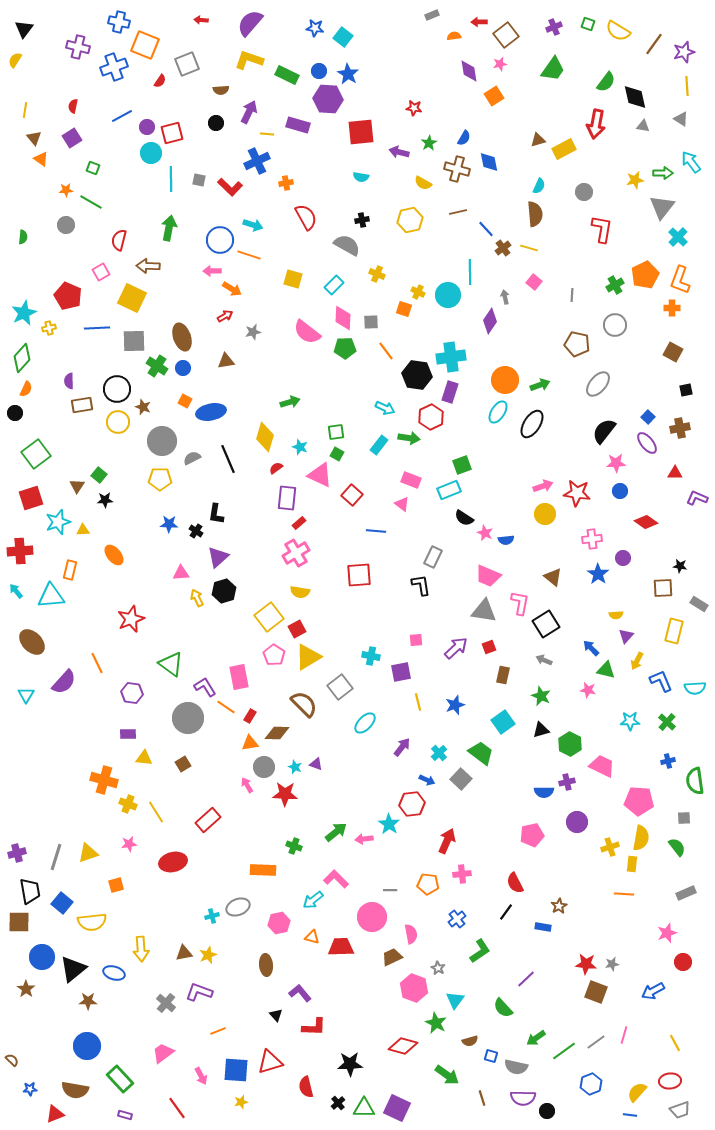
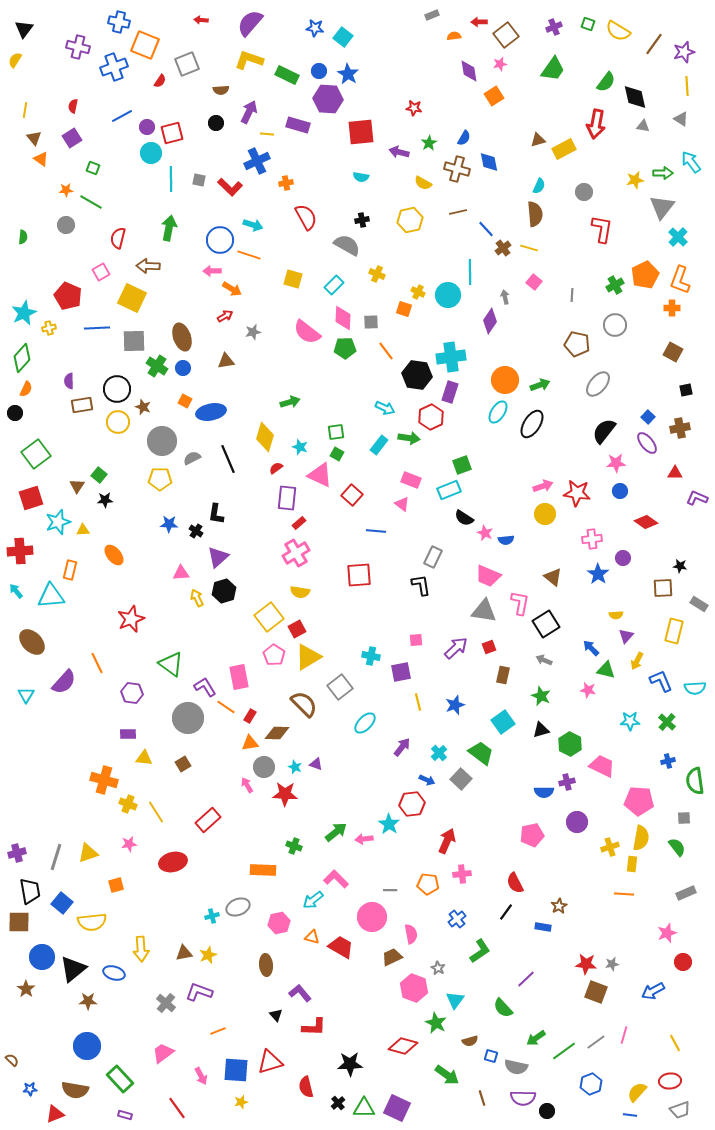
red semicircle at (119, 240): moved 1 px left, 2 px up
red trapezoid at (341, 947): rotated 32 degrees clockwise
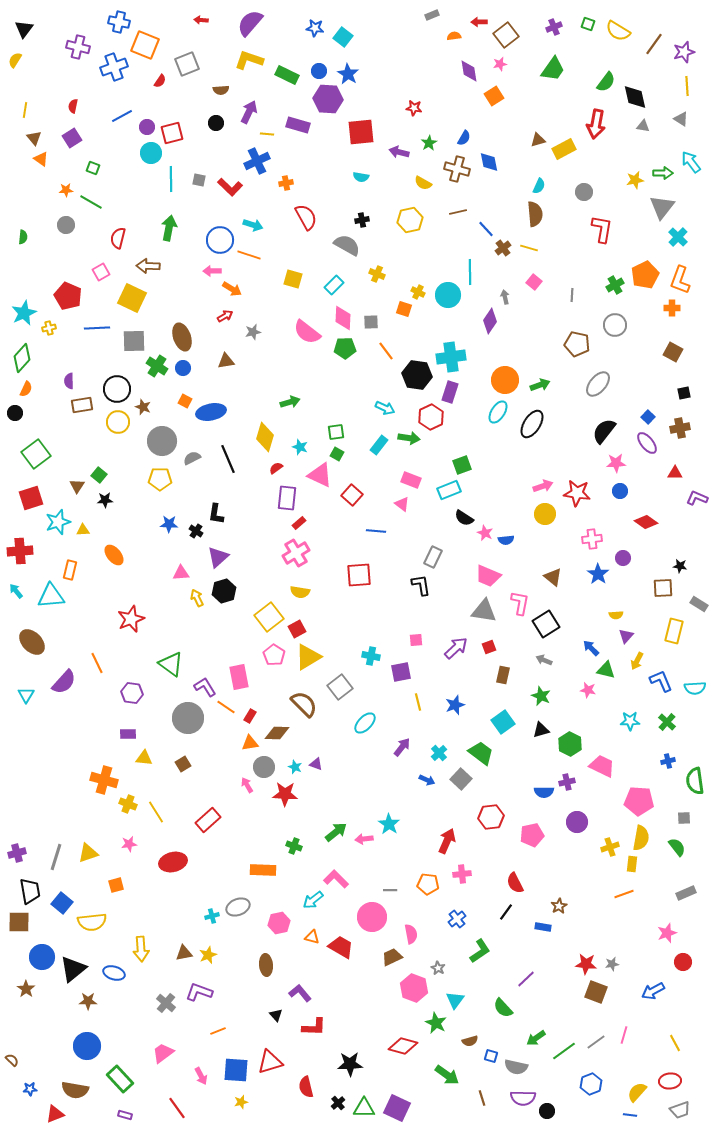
black square at (686, 390): moved 2 px left, 3 px down
red hexagon at (412, 804): moved 79 px right, 13 px down
orange line at (624, 894): rotated 24 degrees counterclockwise
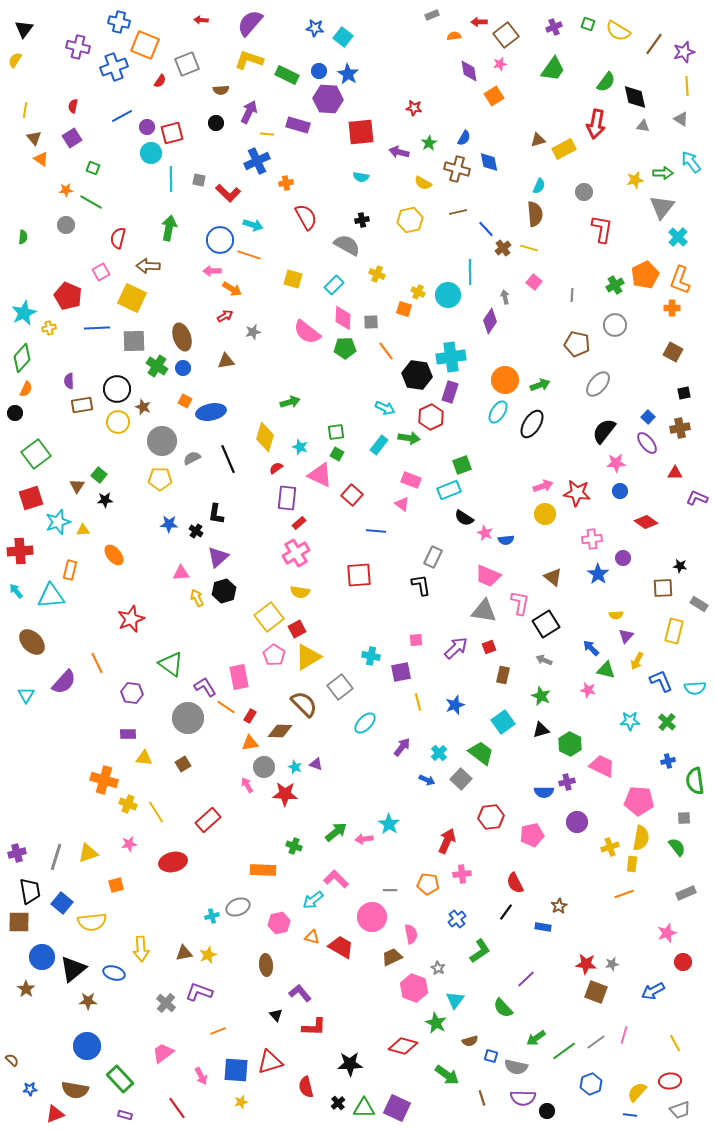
red L-shape at (230, 187): moved 2 px left, 6 px down
brown diamond at (277, 733): moved 3 px right, 2 px up
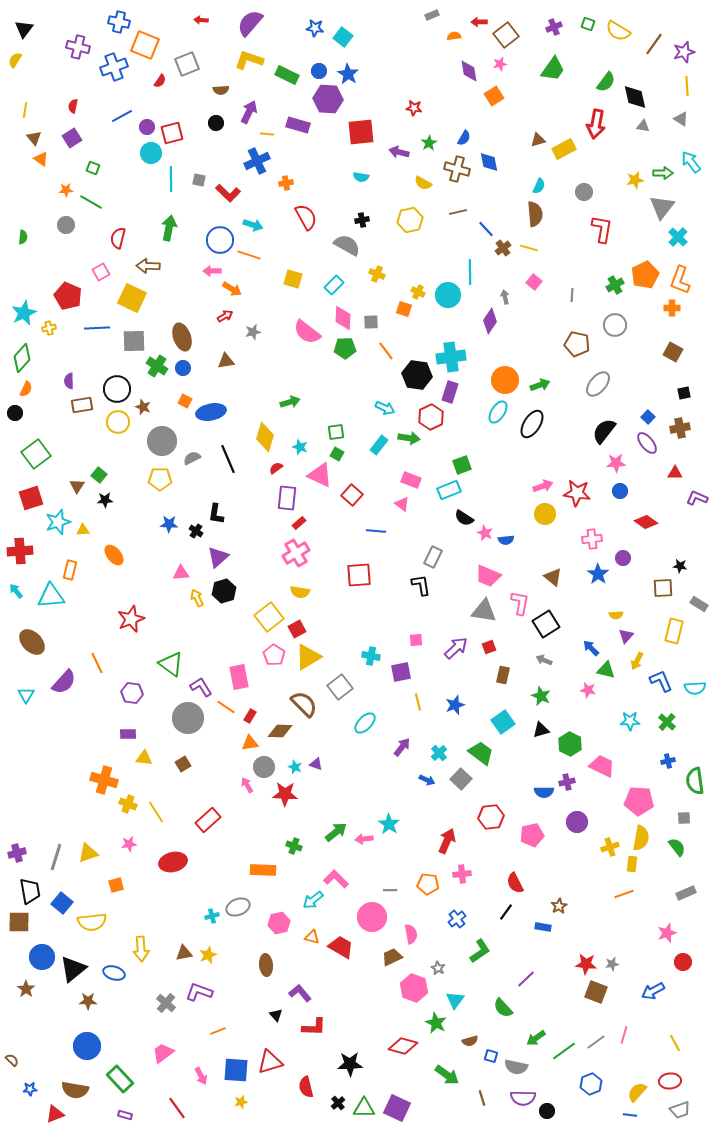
purple L-shape at (205, 687): moved 4 px left
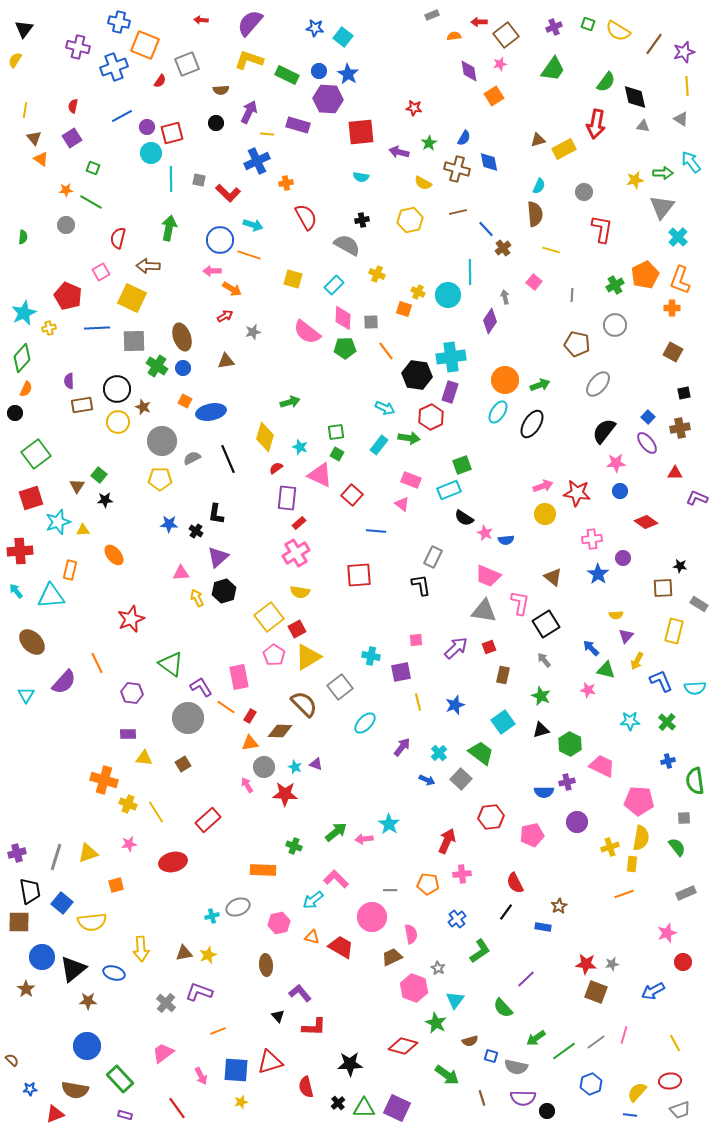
yellow line at (529, 248): moved 22 px right, 2 px down
gray arrow at (544, 660): rotated 28 degrees clockwise
black triangle at (276, 1015): moved 2 px right, 1 px down
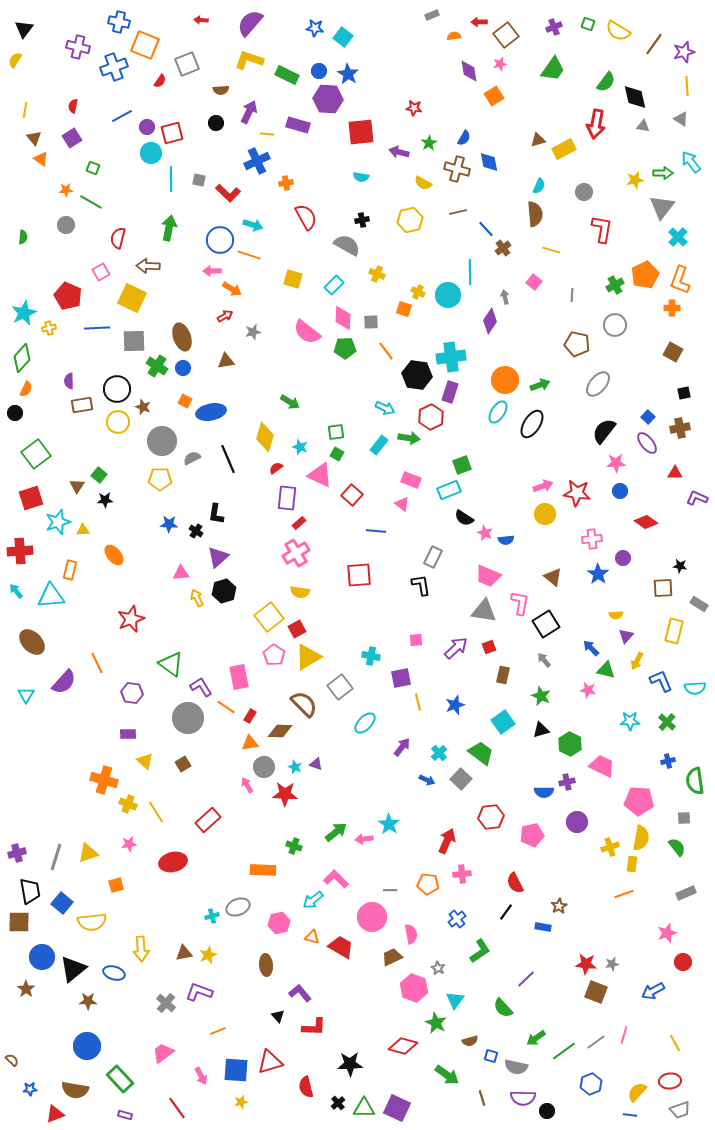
green arrow at (290, 402): rotated 48 degrees clockwise
purple square at (401, 672): moved 6 px down
yellow triangle at (144, 758): moved 1 px right, 3 px down; rotated 36 degrees clockwise
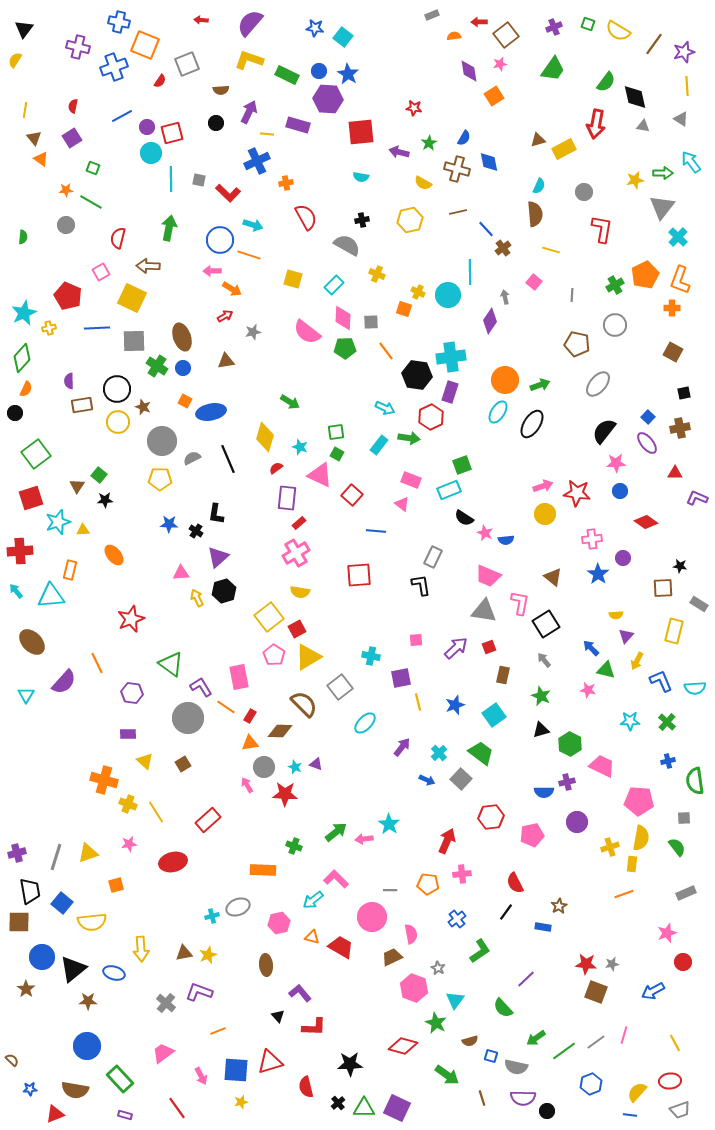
cyan square at (503, 722): moved 9 px left, 7 px up
